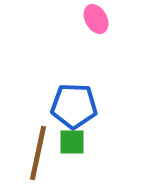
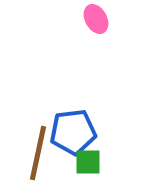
blue pentagon: moved 1 px left, 26 px down; rotated 9 degrees counterclockwise
green square: moved 16 px right, 20 px down
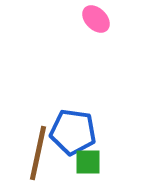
pink ellipse: rotated 16 degrees counterclockwise
blue pentagon: rotated 15 degrees clockwise
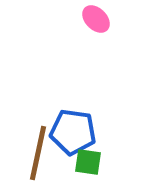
green square: rotated 8 degrees clockwise
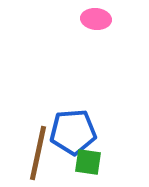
pink ellipse: rotated 40 degrees counterclockwise
blue pentagon: rotated 12 degrees counterclockwise
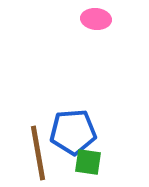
brown line: rotated 22 degrees counterclockwise
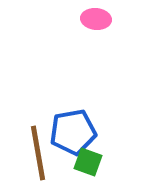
blue pentagon: rotated 6 degrees counterclockwise
green square: rotated 12 degrees clockwise
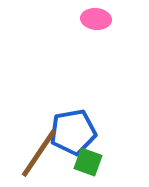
brown line: moved 1 px right; rotated 44 degrees clockwise
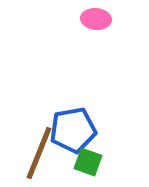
blue pentagon: moved 2 px up
brown line: rotated 12 degrees counterclockwise
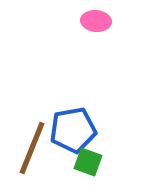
pink ellipse: moved 2 px down
brown line: moved 7 px left, 5 px up
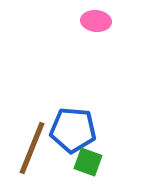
blue pentagon: rotated 15 degrees clockwise
